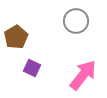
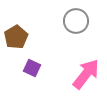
pink arrow: moved 3 px right, 1 px up
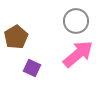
pink arrow: moved 8 px left, 20 px up; rotated 12 degrees clockwise
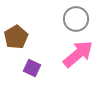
gray circle: moved 2 px up
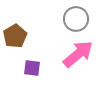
brown pentagon: moved 1 px left, 1 px up
purple square: rotated 18 degrees counterclockwise
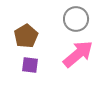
brown pentagon: moved 11 px right
purple square: moved 2 px left, 3 px up
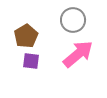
gray circle: moved 3 px left, 1 px down
purple square: moved 1 px right, 4 px up
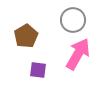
pink arrow: rotated 20 degrees counterclockwise
purple square: moved 7 px right, 9 px down
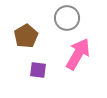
gray circle: moved 6 px left, 2 px up
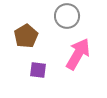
gray circle: moved 2 px up
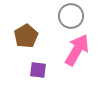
gray circle: moved 4 px right
pink arrow: moved 1 px left, 4 px up
